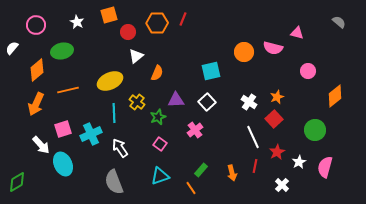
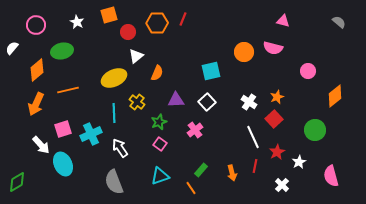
pink triangle at (297, 33): moved 14 px left, 12 px up
yellow ellipse at (110, 81): moved 4 px right, 3 px up
green star at (158, 117): moved 1 px right, 5 px down
pink semicircle at (325, 167): moved 6 px right, 9 px down; rotated 30 degrees counterclockwise
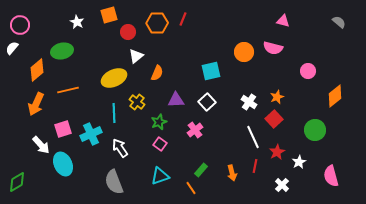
pink circle at (36, 25): moved 16 px left
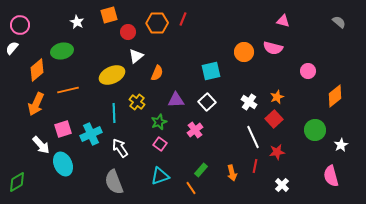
yellow ellipse at (114, 78): moved 2 px left, 3 px up
red star at (277, 152): rotated 21 degrees clockwise
white star at (299, 162): moved 42 px right, 17 px up
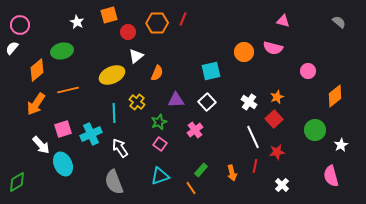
orange arrow at (36, 104): rotated 10 degrees clockwise
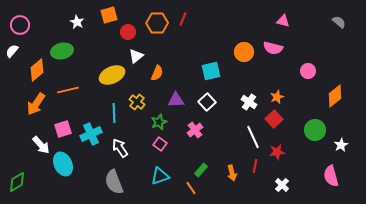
white semicircle at (12, 48): moved 3 px down
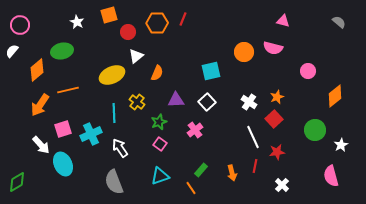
orange arrow at (36, 104): moved 4 px right, 1 px down
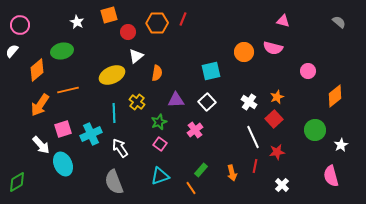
orange semicircle at (157, 73): rotated 14 degrees counterclockwise
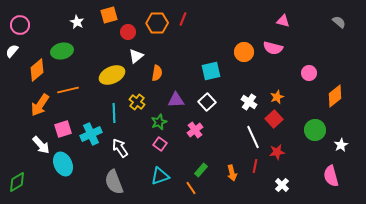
pink circle at (308, 71): moved 1 px right, 2 px down
